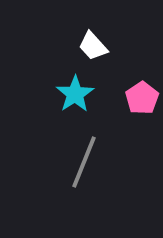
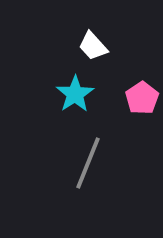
gray line: moved 4 px right, 1 px down
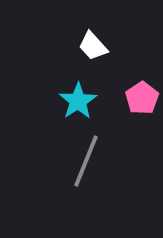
cyan star: moved 3 px right, 7 px down
gray line: moved 2 px left, 2 px up
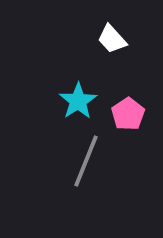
white trapezoid: moved 19 px right, 7 px up
pink pentagon: moved 14 px left, 16 px down
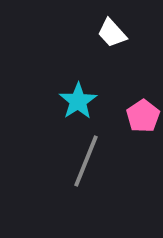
white trapezoid: moved 6 px up
pink pentagon: moved 15 px right, 2 px down
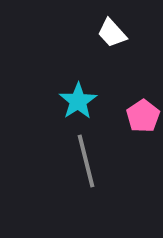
gray line: rotated 36 degrees counterclockwise
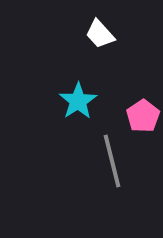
white trapezoid: moved 12 px left, 1 px down
gray line: moved 26 px right
